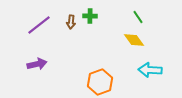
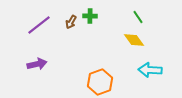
brown arrow: rotated 24 degrees clockwise
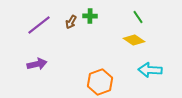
yellow diamond: rotated 20 degrees counterclockwise
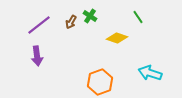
green cross: rotated 32 degrees clockwise
yellow diamond: moved 17 px left, 2 px up; rotated 15 degrees counterclockwise
purple arrow: moved 8 px up; rotated 96 degrees clockwise
cyan arrow: moved 3 px down; rotated 15 degrees clockwise
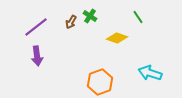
purple line: moved 3 px left, 2 px down
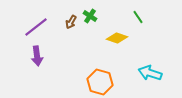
orange hexagon: rotated 25 degrees counterclockwise
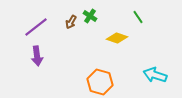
cyan arrow: moved 5 px right, 2 px down
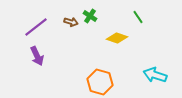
brown arrow: rotated 104 degrees counterclockwise
purple arrow: rotated 18 degrees counterclockwise
